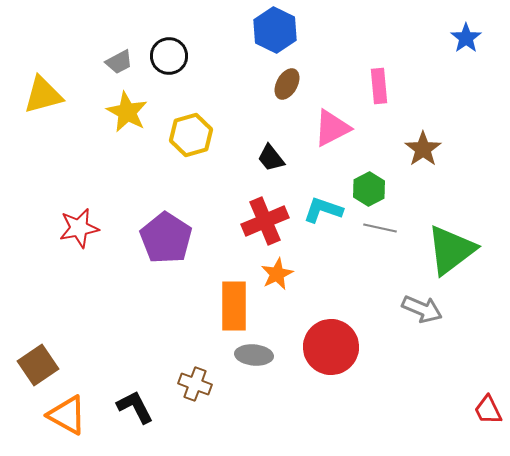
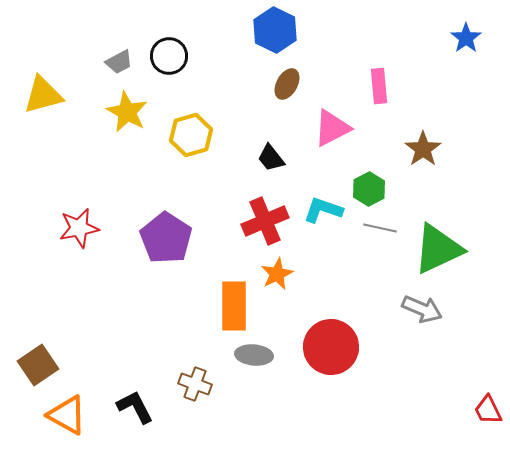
green triangle: moved 13 px left, 1 px up; rotated 12 degrees clockwise
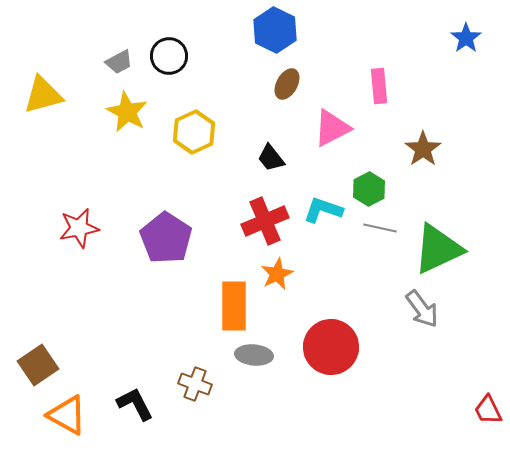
yellow hexagon: moved 3 px right, 3 px up; rotated 9 degrees counterclockwise
gray arrow: rotated 30 degrees clockwise
black L-shape: moved 3 px up
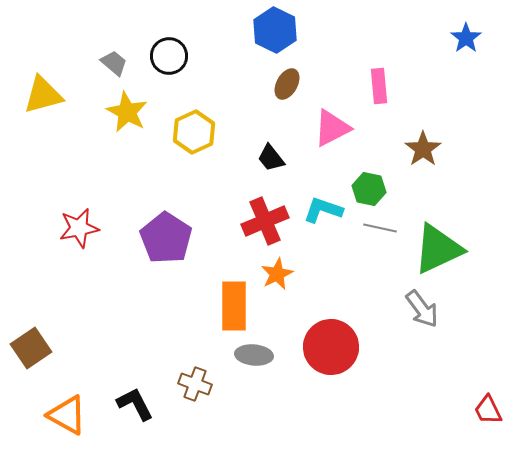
gray trapezoid: moved 5 px left, 1 px down; rotated 112 degrees counterclockwise
green hexagon: rotated 20 degrees counterclockwise
brown square: moved 7 px left, 17 px up
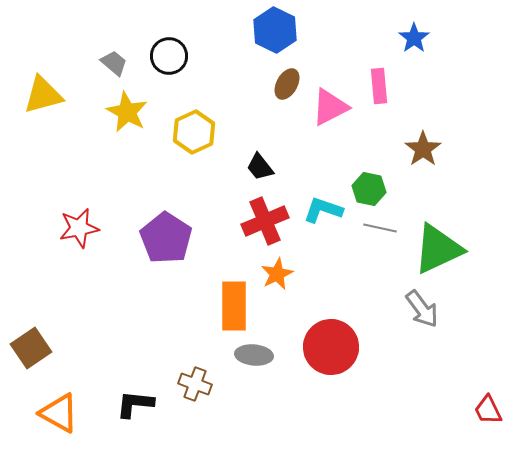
blue star: moved 52 px left
pink triangle: moved 2 px left, 21 px up
black trapezoid: moved 11 px left, 9 px down
black L-shape: rotated 57 degrees counterclockwise
orange triangle: moved 8 px left, 2 px up
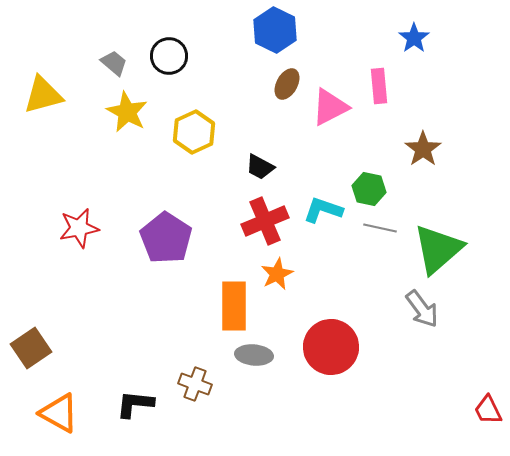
black trapezoid: rotated 24 degrees counterclockwise
green triangle: rotated 16 degrees counterclockwise
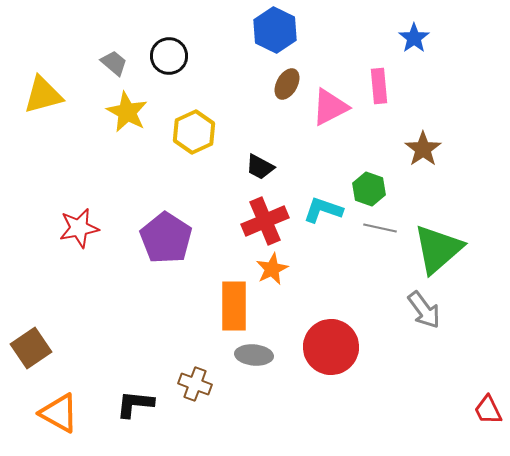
green hexagon: rotated 8 degrees clockwise
orange star: moved 5 px left, 5 px up
gray arrow: moved 2 px right, 1 px down
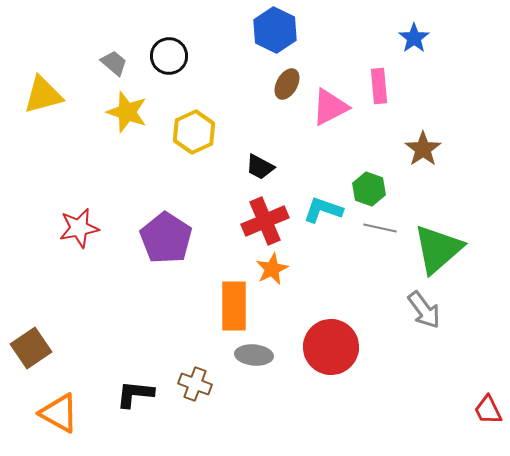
yellow star: rotated 9 degrees counterclockwise
black L-shape: moved 10 px up
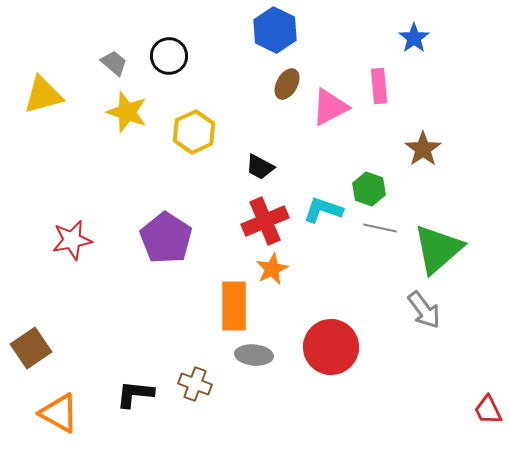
red star: moved 7 px left, 12 px down
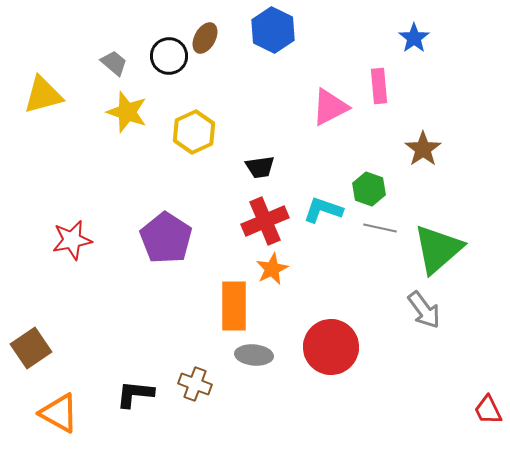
blue hexagon: moved 2 px left
brown ellipse: moved 82 px left, 46 px up
black trapezoid: rotated 36 degrees counterclockwise
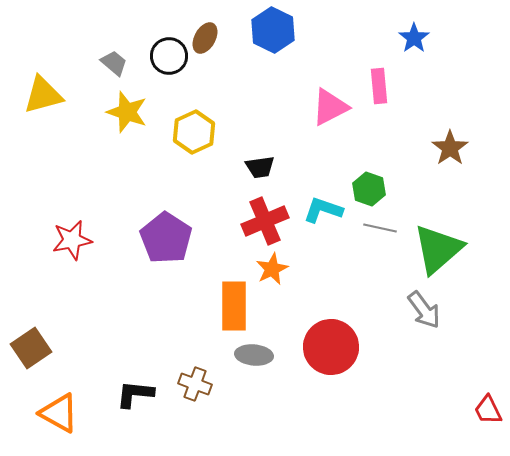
brown star: moved 27 px right, 1 px up
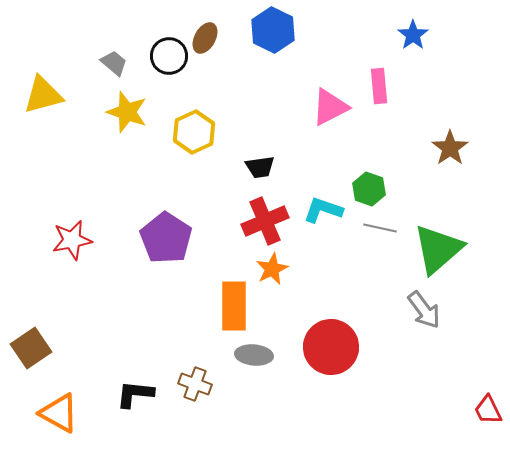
blue star: moved 1 px left, 3 px up
